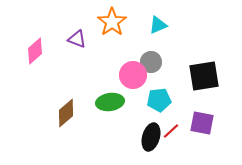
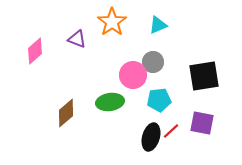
gray circle: moved 2 px right
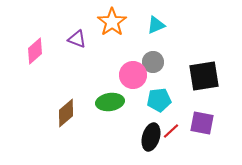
cyan triangle: moved 2 px left
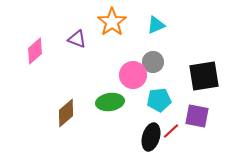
purple square: moved 5 px left, 7 px up
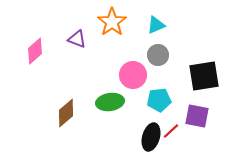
gray circle: moved 5 px right, 7 px up
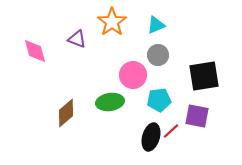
pink diamond: rotated 64 degrees counterclockwise
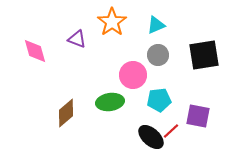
black square: moved 21 px up
purple square: moved 1 px right
black ellipse: rotated 64 degrees counterclockwise
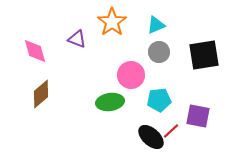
gray circle: moved 1 px right, 3 px up
pink circle: moved 2 px left
brown diamond: moved 25 px left, 19 px up
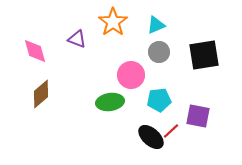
orange star: moved 1 px right
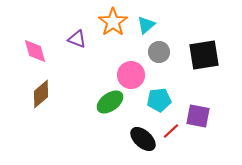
cyan triangle: moved 10 px left; rotated 18 degrees counterclockwise
green ellipse: rotated 28 degrees counterclockwise
black ellipse: moved 8 px left, 2 px down
